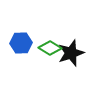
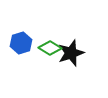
blue hexagon: rotated 15 degrees counterclockwise
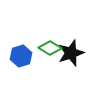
blue hexagon: moved 13 px down
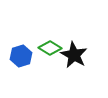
black star: moved 3 px right, 2 px down; rotated 24 degrees counterclockwise
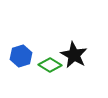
green diamond: moved 17 px down
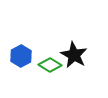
blue hexagon: rotated 10 degrees counterclockwise
